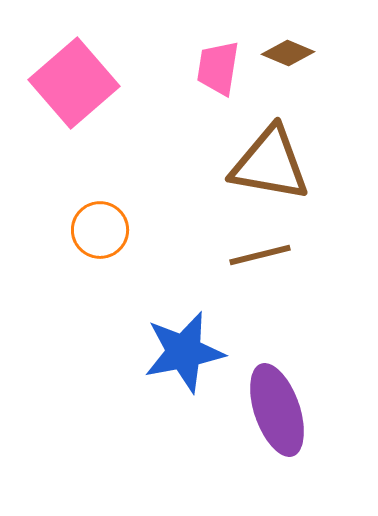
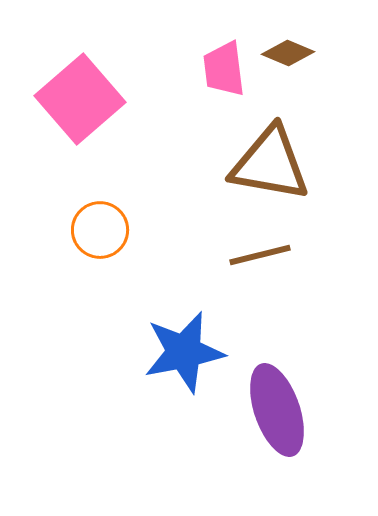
pink trapezoid: moved 6 px right, 1 px down; rotated 16 degrees counterclockwise
pink square: moved 6 px right, 16 px down
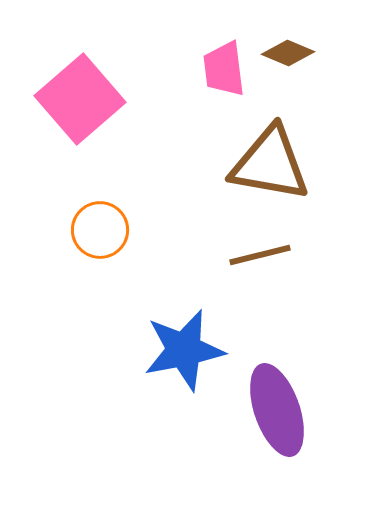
blue star: moved 2 px up
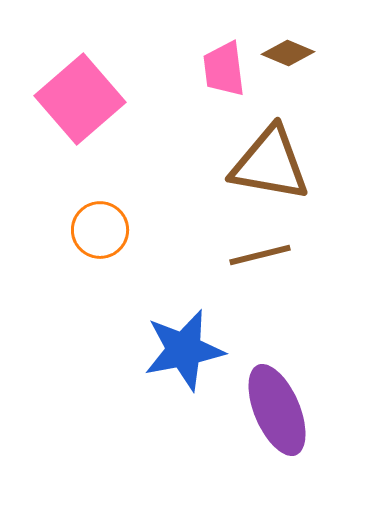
purple ellipse: rotated 4 degrees counterclockwise
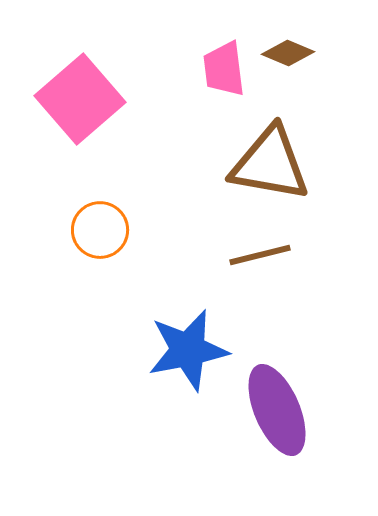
blue star: moved 4 px right
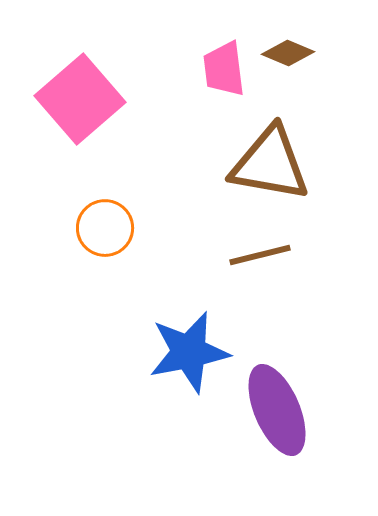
orange circle: moved 5 px right, 2 px up
blue star: moved 1 px right, 2 px down
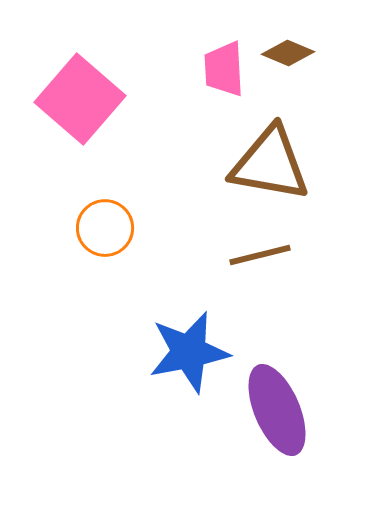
pink trapezoid: rotated 4 degrees clockwise
pink square: rotated 8 degrees counterclockwise
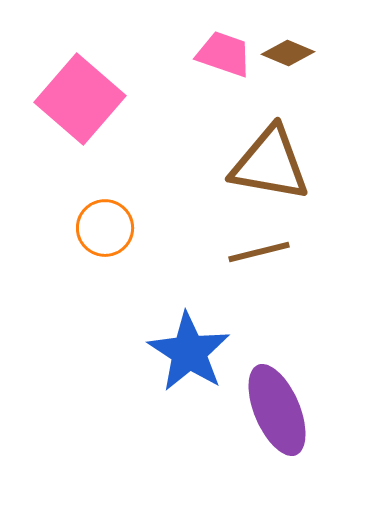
pink trapezoid: moved 15 px up; rotated 112 degrees clockwise
brown line: moved 1 px left, 3 px up
blue star: rotated 28 degrees counterclockwise
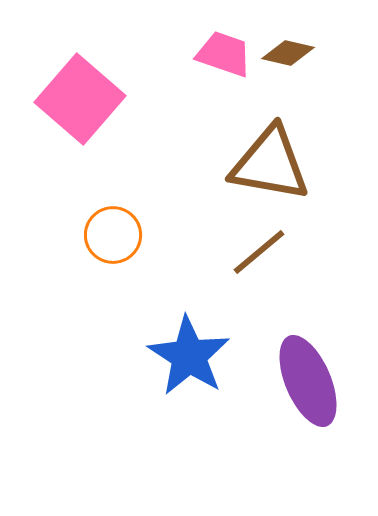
brown diamond: rotated 9 degrees counterclockwise
orange circle: moved 8 px right, 7 px down
brown line: rotated 26 degrees counterclockwise
blue star: moved 4 px down
purple ellipse: moved 31 px right, 29 px up
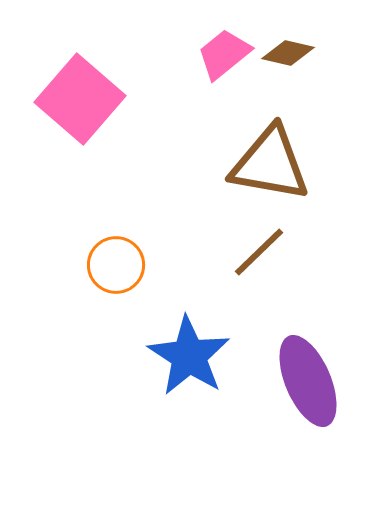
pink trapezoid: rotated 58 degrees counterclockwise
orange circle: moved 3 px right, 30 px down
brown line: rotated 4 degrees counterclockwise
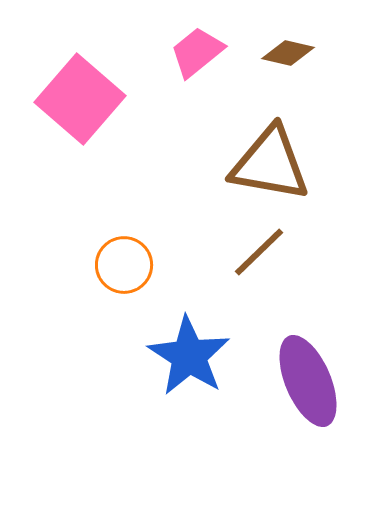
pink trapezoid: moved 27 px left, 2 px up
orange circle: moved 8 px right
